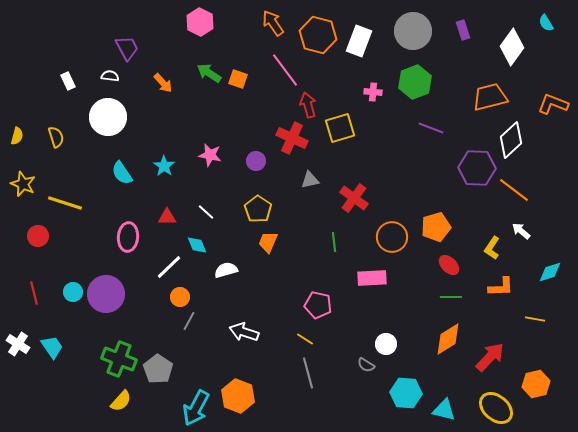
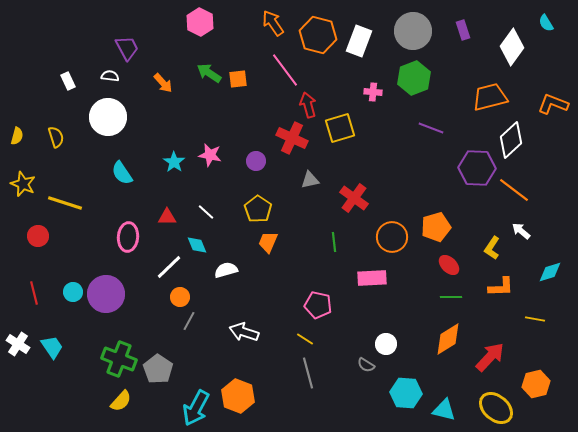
orange square at (238, 79): rotated 24 degrees counterclockwise
green hexagon at (415, 82): moved 1 px left, 4 px up
cyan star at (164, 166): moved 10 px right, 4 px up
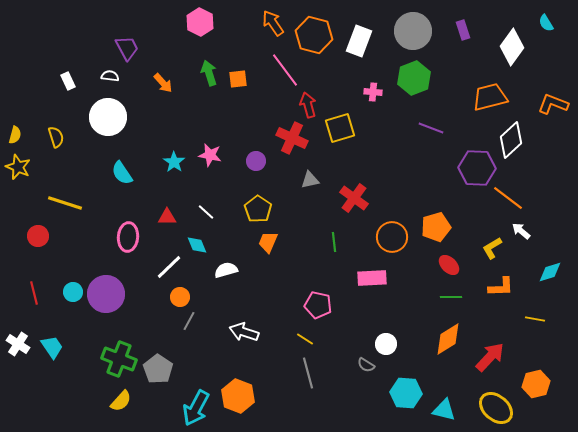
orange hexagon at (318, 35): moved 4 px left
green arrow at (209, 73): rotated 40 degrees clockwise
yellow semicircle at (17, 136): moved 2 px left, 1 px up
yellow star at (23, 184): moved 5 px left, 17 px up
orange line at (514, 190): moved 6 px left, 8 px down
yellow L-shape at (492, 248): rotated 25 degrees clockwise
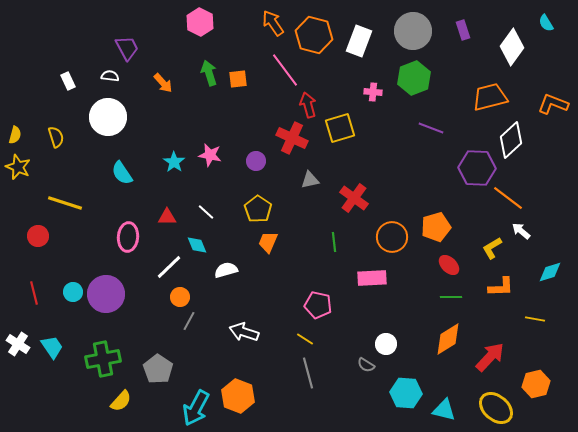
green cross at (119, 359): moved 16 px left; rotated 32 degrees counterclockwise
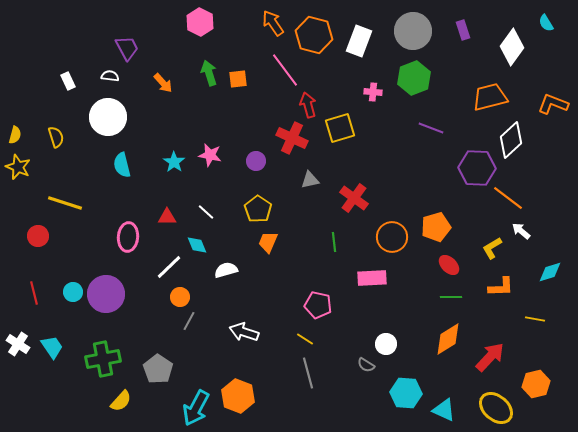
cyan semicircle at (122, 173): moved 8 px up; rotated 20 degrees clockwise
cyan triangle at (444, 410): rotated 10 degrees clockwise
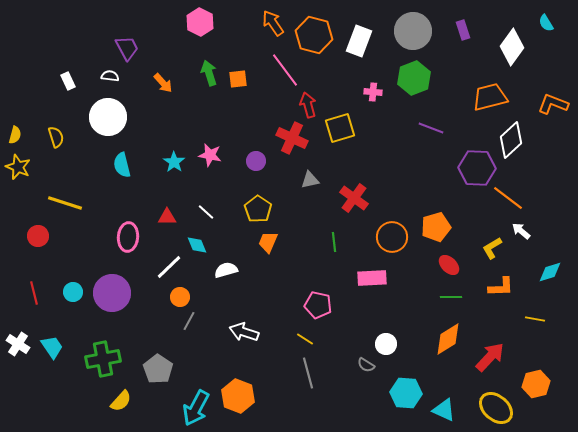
purple circle at (106, 294): moved 6 px right, 1 px up
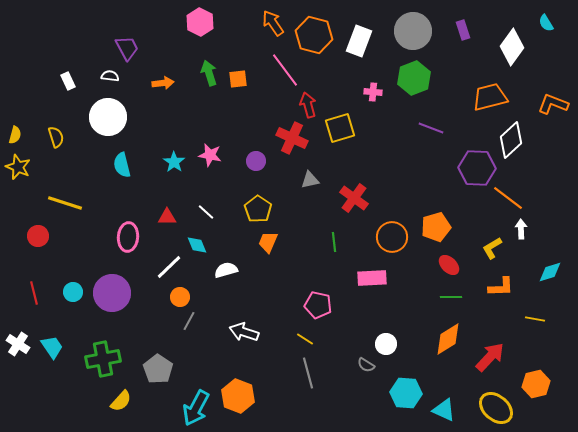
orange arrow at (163, 83): rotated 55 degrees counterclockwise
white arrow at (521, 231): moved 2 px up; rotated 48 degrees clockwise
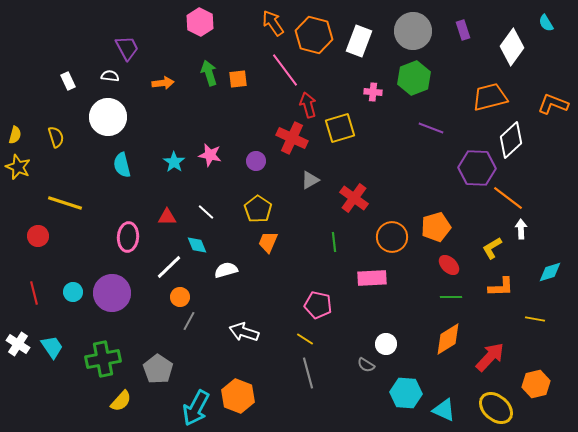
gray triangle at (310, 180): rotated 18 degrees counterclockwise
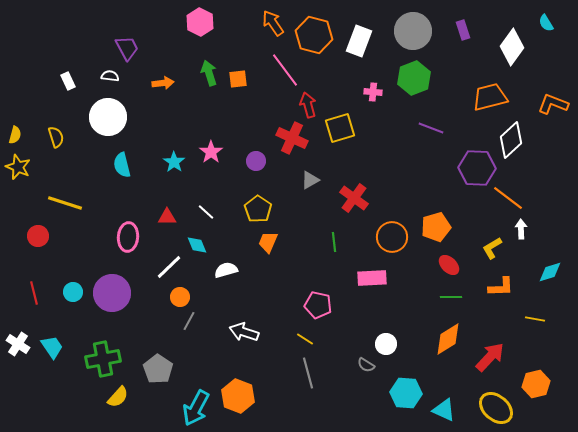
pink star at (210, 155): moved 1 px right, 3 px up; rotated 25 degrees clockwise
yellow semicircle at (121, 401): moved 3 px left, 4 px up
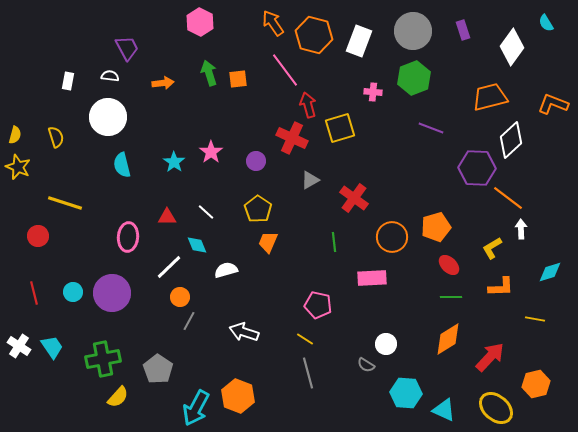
white rectangle at (68, 81): rotated 36 degrees clockwise
white cross at (18, 344): moved 1 px right, 2 px down
